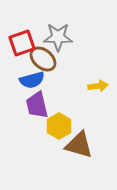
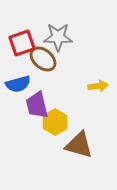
blue semicircle: moved 14 px left, 4 px down
yellow hexagon: moved 4 px left, 4 px up
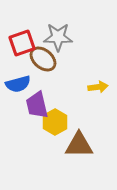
yellow arrow: moved 1 px down
brown triangle: rotated 16 degrees counterclockwise
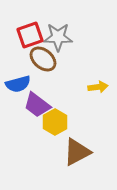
red square: moved 8 px right, 8 px up
purple trapezoid: rotated 40 degrees counterclockwise
brown triangle: moved 2 px left, 7 px down; rotated 28 degrees counterclockwise
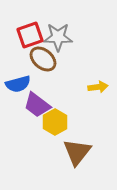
brown triangle: rotated 24 degrees counterclockwise
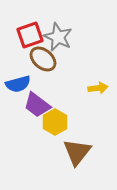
gray star: rotated 24 degrees clockwise
yellow arrow: moved 1 px down
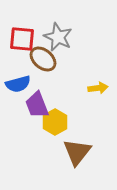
red square: moved 8 px left, 4 px down; rotated 24 degrees clockwise
purple trapezoid: rotated 32 degrees clockwise
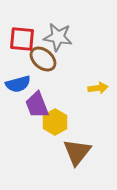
gray star: rotated 16 degrees counterclockwise
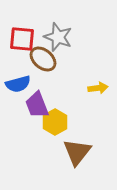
gray star: rotated 12 degrees clockwise
